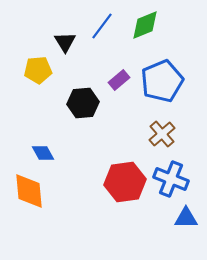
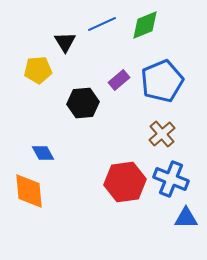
blue line: moved 2 px up; rotated 28 degrees clockwise
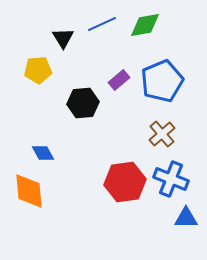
green diamond: rotated 12 degrees clockwise
black triangle: moved 2 px left, 4 px up
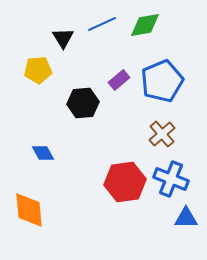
orange diamond: moved 19 px down
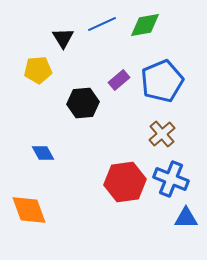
orange diamond: rotated 15 degrees counterclockwise
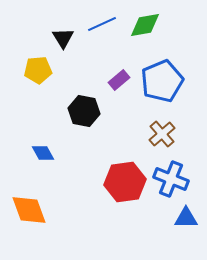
black hexagon: moved 1 px right, 8 px down; rotated 16 degrees clockwise
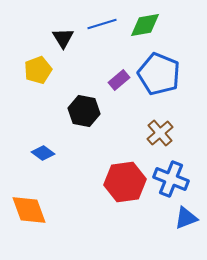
blue line: rotated 8 degrees clockwise
yellow pentagon: rotated 16 degrees counterclockwise
blue pentagon: moved 3 px left, 7 px up; rotated 27 degrees counterclockwise
brown cross: moved 2 px left, 1 px up
blue diamond: rotated 25 degrees counterclockwise
blue triangle: rotated 20 degrees counterclockwise
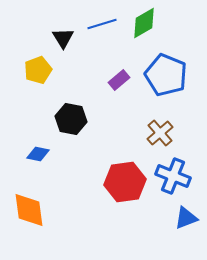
green diamond: moved 1 px left, 2 px up; rotated 20 degrees counterclockwise
blue pentagon: moved 7 px right, 1 px down
black hexagon: moved 13 px left, 8 px down
blue diamond: moved 5 px left, 1 px down; rotated 25 degrees counterclockwise
blue cross: moved 2 px right, 3 px up
orange diamond: rotated 12 degrees clockwise
